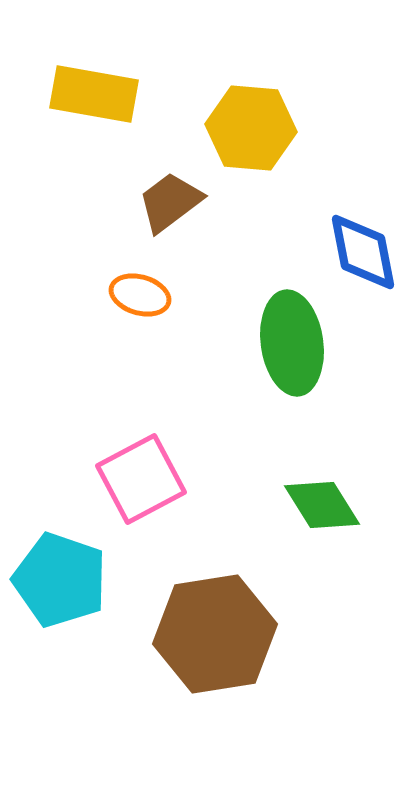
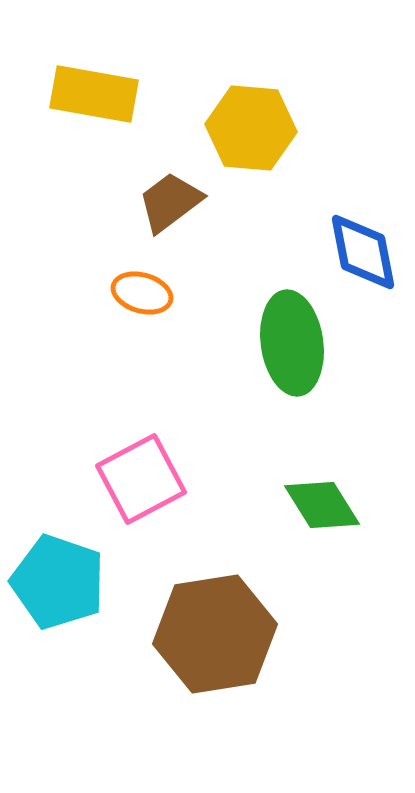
orange ellipse: moved 2 px right, 2 px up
cyan pentagon: moved 2 px left, 2 px down
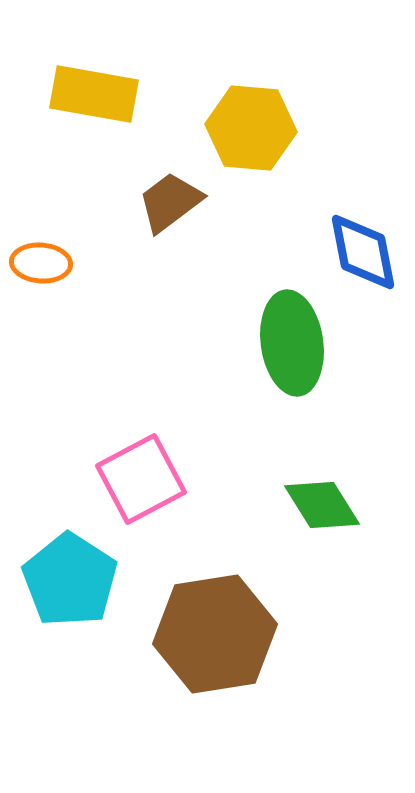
orange ellipse: moved 101 px left, 30 px up; rotated 12 degrees counterclockwise
cyan pentagon: moved 12 px right, 2 px up; rotated 14 degrees clockwise
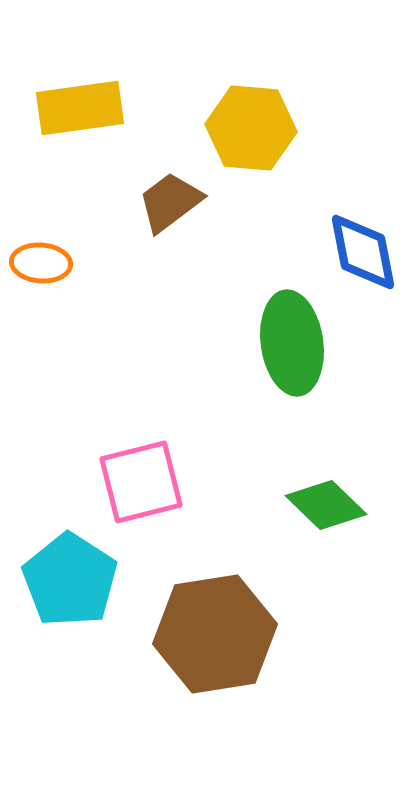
yellow rectangle: moved 14 px left, 14 px down; rotated 18 degrees counterclockwise
pink square: moved 3 px down; rotated 14 degrees clockwise
green diamond: moved 4 px right; rotated 14 degrees counterclockwise
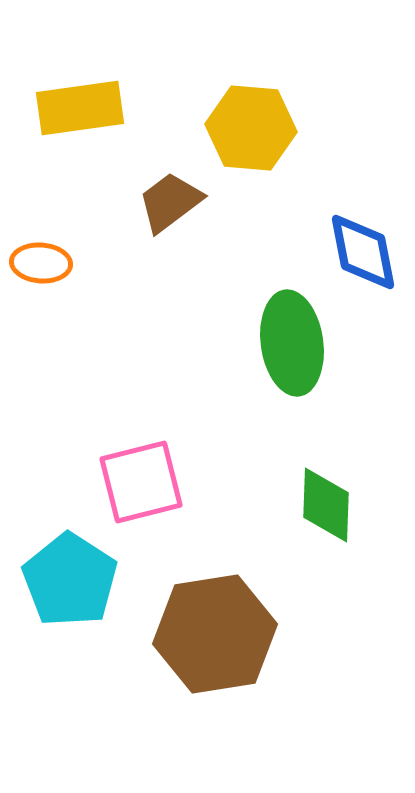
green diamond: rotated 48 degrees clockwise
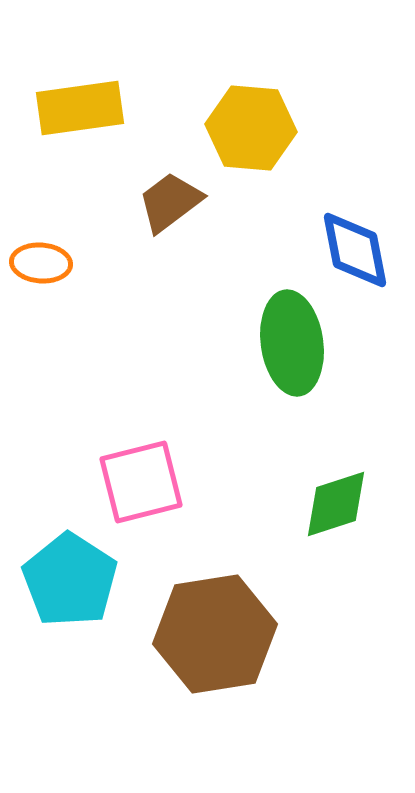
blue diamond: moved 8 px left, 2 px up
green diamond: moved 10 px right, 1 px up; rotated 70 degrees clockwise
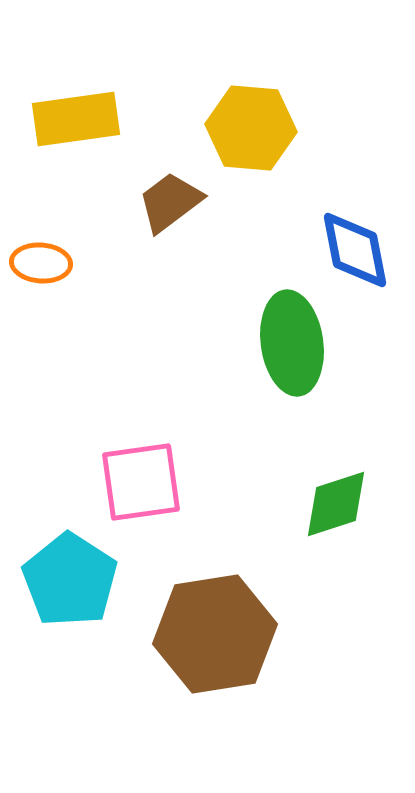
yellow rectangle: moved 4 px left, 11 px down
pink square: rotated 6 degrees clockwise
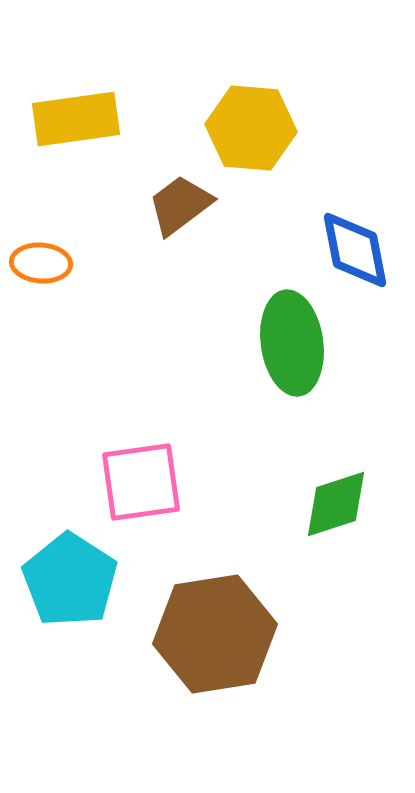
brown trapezoid: moved 10 px right, 3 px down
